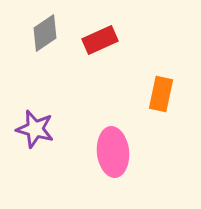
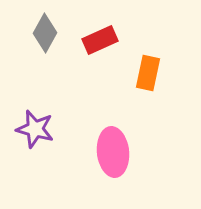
gray diamond: rotated 27 degrees counterclockwise
orange rectangle: moved 13 px left, 21 px up
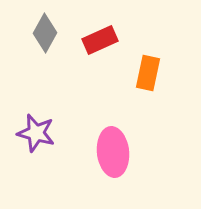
purple star: moved 1 px right, 4 px down
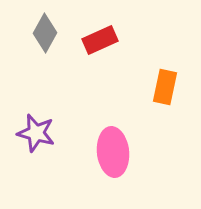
orange rectangle: moved 17 px right, 14 px down
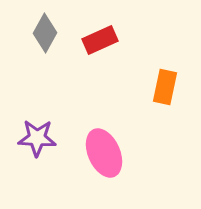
purple star: moved 1 px right, 5 px down; rotated 12 degrees counterclockwise
pink ellipse: moved 9 px left, 1 px down; rotated 18 degrees counterclockwise
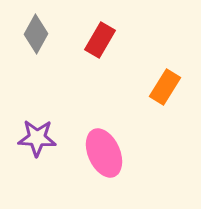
gray diamond: moved 9 px left, 1 px down
red rectangle: rotated 36 degrees counterclockwise
orange rectangle: rotated 20 degrees clockwise
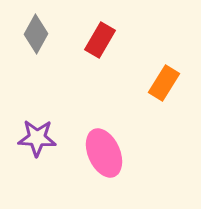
orange rectangle: moved 1 px left, 4 px up
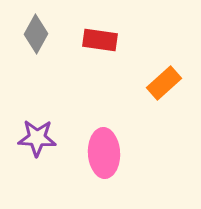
red rectangle: rotated 68 degrees clockwise
orange rectangle: rotated 16 degrees clockwise
pink ellipse: rotated 21 degrees clockwise
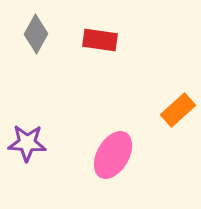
orange rectangle: moved 14 px right, 27 px down
purple star: moved 10 px left, 5 px down
pink ellipse: moved 9 px right, 2 px down; rotated 33 degrees clockwise
